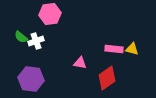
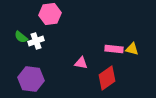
pink triangle: moved 1 px right
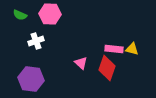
pink hexagon: rotated 10 degrees clockwise
green semicircle: moved 1 px left, 22 px up; rotated 16 degrees counterclockwise
pink triangle: rotated 32 degrees clockwise
red diamond: moved 10 px up; rotated 35 degrees counterclockwise
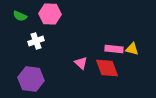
green semicircle: moved 1 px down
red diamond: rotated 40 degrees counterclockwise
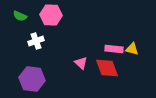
pink hexagon: moved 1 px right, 1 px down
purple hexagon: moved 1 px right
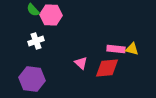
green semicircle: moved 13 px right, 6 px up; rotated 24 degrees clockwise
pink rectangle: moved 2 px right
red diamond: rotated 75 degrees counterclockwise
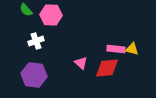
green semicircle: moved 7 px left
purple hexagon: moved 2 px right, 4 px up
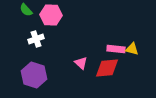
white cross: moved 2 px up
purple hexagon: rotated 10 degrees clockwise
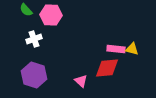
white cross: moved 2 px left
pink triangle: moved 18 px down
